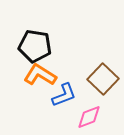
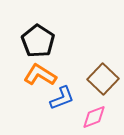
black pentagon: moved 3 px right, 5 px up; rotated 24 degrees clockwise
blue L-shape: moved 2 px left, 3 px down
pink diamond: moved 5 px right
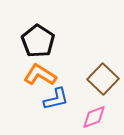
blue L-shape: moved 6 px left, 1 px down; rotated 8 degrees clockwise
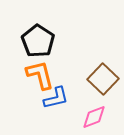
orange L-shape: rotated 44 degrees clockwise
blue L-shape: moved 1 px up
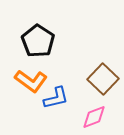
orange L-shape: moved 9 px left, 6 px down; rotated 140 degrees clockwise
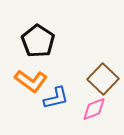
pink diamond: moved 8 px up
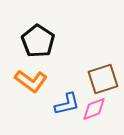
brown square: rotated 28 degrees clockwise
blue L-shape: moved 11 px right, 6 px down
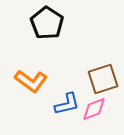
black pentagon: moved 9 px right, 18 px up
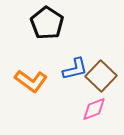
brown square: moved 2 px left, 3 px up; rotated 28 degrees counterclockwise
blue L-shape: moved 8 px right, 35 px up
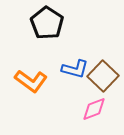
blue L-shape: rotated 28 degrees clockwise
brown square: moved 2 px right
